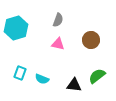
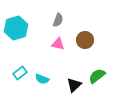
brown circle: moved 6 px left
cyan rectangle: rotated 32 degrees clockwise
black triangle: rotated 49 degrees counterclockwise
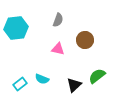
cyan hexagon: rotated 10 degrees clockwise
pink triangle: moved 5 px down
cyan rectangle: moved 11 px down
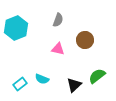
cyan hexagon: rotated 15 degrees counterclockwise
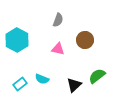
cyan hexagon: moved 1 px right, 12 px down; rotated 10 degrees counterclockwise
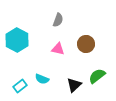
brown circle: moved 1 px right, 4 px down
cyan rectangle: moved 2 px down
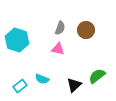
gray semicircle: moved 2 px right, 8 px down
cyan hexagon: rotated 10 degrees counterclockwise
brown circle: moved 14 px up
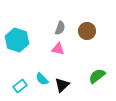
brown circle: moved 1 px right, 1 px down
cyan semicircle: rotated 24 degrees clockwise
black triangle: moved 12 px left
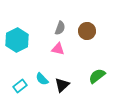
cyan hexagon: rotated 15 degrees clockwise
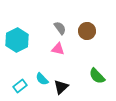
gray semicircle: rotated 56 degrees counterclockwise
green semicircle: rotated 96 degrees counterclockwise
black triangle: moved 1 px left, 2 px down
